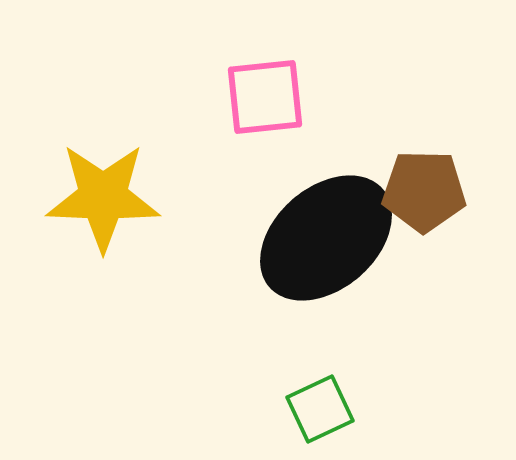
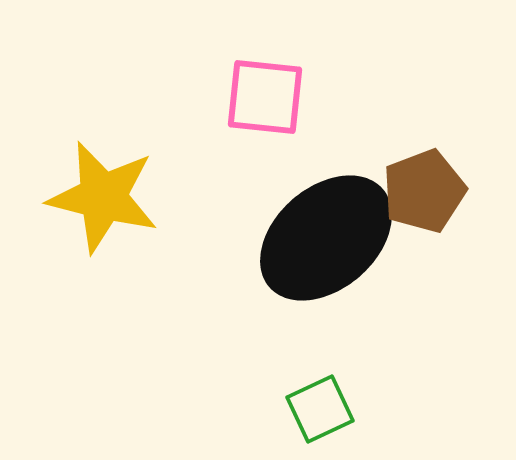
pink square: rotated 12 degrees clockwise
brown pentagon: rotated 22 degrees counterclockwise
yellow star: rotated 12 degrees clockwise
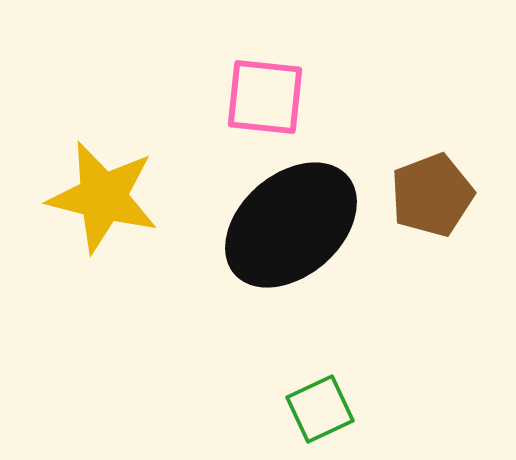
brown pentagon: moved 8 px right, 4 px down
black ellipse: moved 35 px left, 13 px up
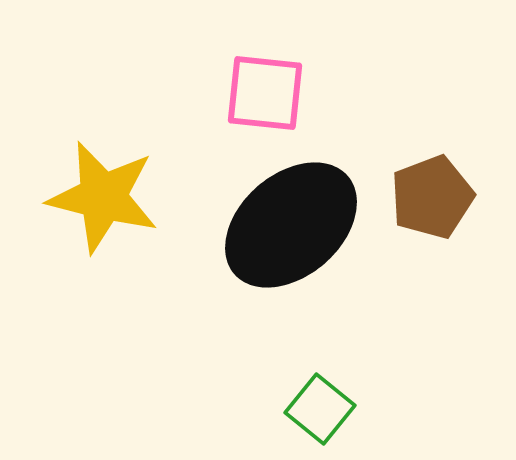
pink square: moved 4 px up
brown pentagon: moved 2 px down
green square: rotated 26 degrees counterclockwise
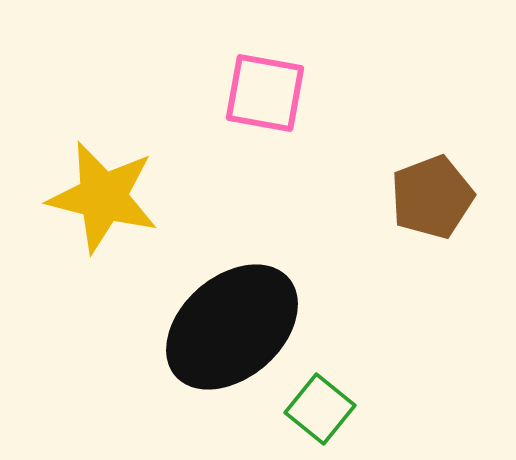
pink square: rotated 4 degrees clockwise
black ellipse: moved 59 px left, 102 px down
